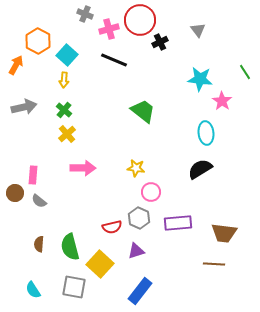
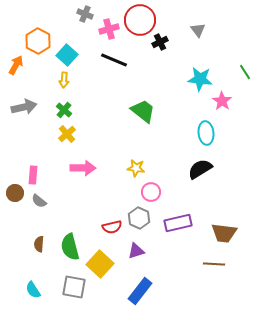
purple rectangle: rotated 8 degrees counterclockwise
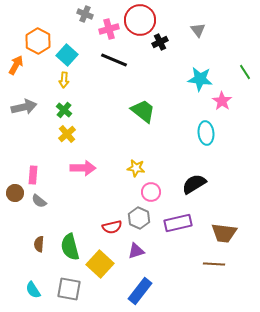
black semicircle: moved 6 px left, 15 px down
gray square: moved 5 px left, 2 px down
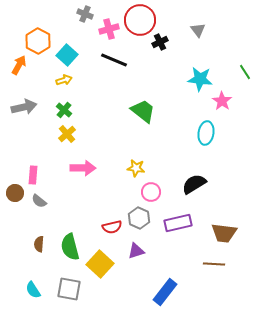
orange arrow: moved 3 px right
yellow arrow: rotated 112 degrees counterclockwise
cyan ellipse: rotated 15 degrees clockwise
blue rectangle: moved 25 px right, 1 px down
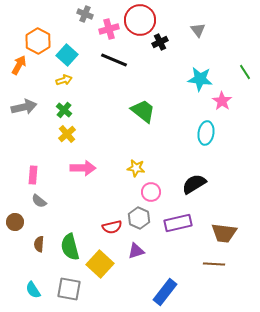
brown circle: moved 29 px down
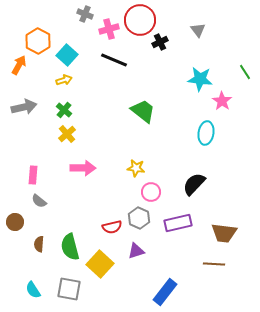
black semicircle: rotated 15 degrees counterclockwise
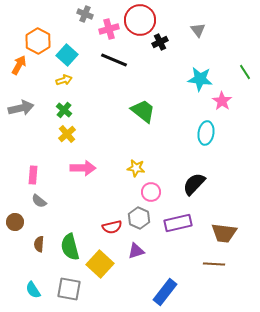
gray arrow: moved 3 px left, 1 px down
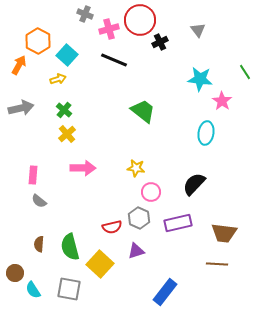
yellow arrow: moved 6 px left, 1 px up
brown circle: moved 51 px down
brown line: moved 3 px right
